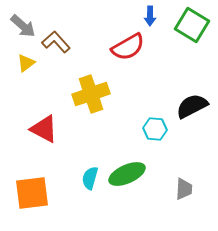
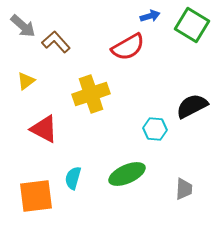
blue arrow: rotated 108 degrees counterclockwise
yellow triangle: moved 18 px down
cyan semicircle: moved 17 px left
orange square: moved 4 px right, 3 px down
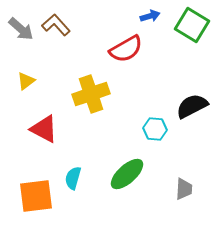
gray arrow: moved 2 px left, 3 px down
brown L-shape: moved 17 px up
red semicircle: moved 2 px left, 2 px down
green ellipse: rotated 18 degrees counterclockwise
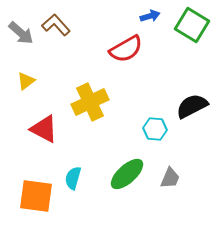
gray arrow: moved 4 px down
yellow cross: moved 1 px left, 8 px down; rotated 6 degrees counterclockwise
gray trapezoid: moved 14 px left, 11 px up; rotated 20 degrees clockwise
orange square: rotated 15 degrees clockwise
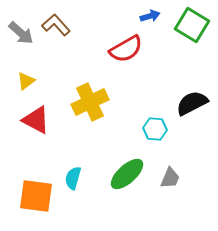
black semicircle: moved 3 px up
red triangle: moved 8 px left, 9 px up
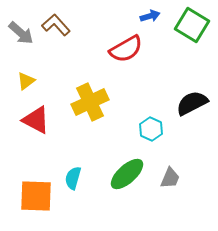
cyan hexagon: moved 4 px left; rotated 20 degrees clockwise
orange square: rotated 6 degrees counterclockwise
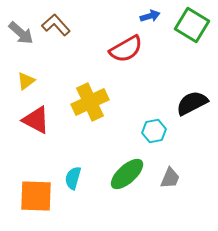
cyan hexagon: moved 3 px right, 2 px down; rotated 25 degrees clockwise
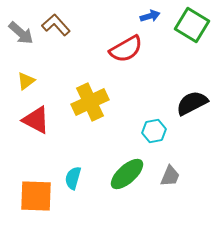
gray trapezoid: moved 2 px up
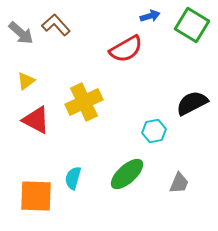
yellow cross: moved 6 px left
gray trapezoid: moved 9 px right, 7 px down
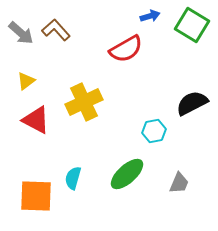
brown L-shape: moved 5 px down
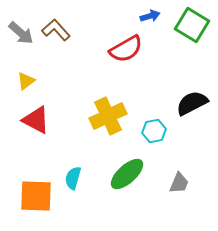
yellow cross: moved 24 px right, 14 px down
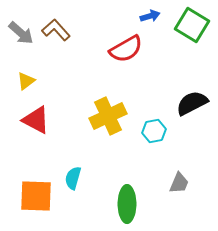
green ellipse: moved 30 px down; rotated 48 degrees counterclockwise
